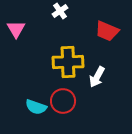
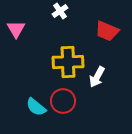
cyan semicircle: rotated 20 degrees clockwise
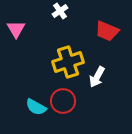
yellow cross: rotated 16 degrees counterclockwise
cyan semicircle: rotated 10 degrees counterclockwise
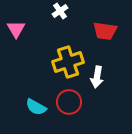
red trapezoid: moved 2 px left; rotated 15 degrees counterclockwise
white arrow: rotated 20 degrees counterclockwise
red circle: moved 6 px right, 1 px down
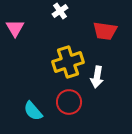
pink triangle: moved 1 px left, 1 px up
cyan semicircle: moved 3 px left, 4 px down; rotated 20 degrees clockwise
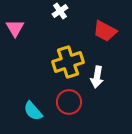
red trapezoid: rotated 20 degrees clockwise
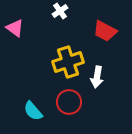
pink triangle: rotated 24 degrees counterclockwise
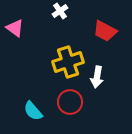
red circle: moved 1 px right
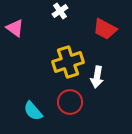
red trapezoid: moved 2 px up
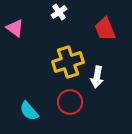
white cross: moved 1 px left, 1 px down
red trapezoid: rotated 40 degrees clockwise
cyan semicircle: moved 4 px left
